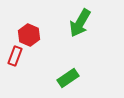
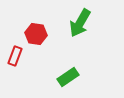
red hexagon: moved 7 px right, 1 px up; rotated 15 degrees counterclockwise
green rectangle: moved 1 px up
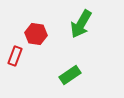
green arrow: moved 1 px right, 1 px down
green rectangle: moved 2 px right, 2 px up
